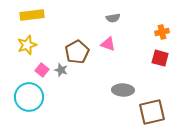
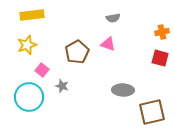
gray star: moved 1 px right, 16 px down
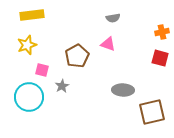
brown pentagon: moved 4 px down
pink square: rotated 24 degrees counterclockwise
gray star: rotated 24 degrees clockwise
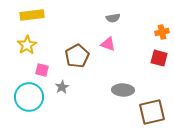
yellow star: rotated 12 degrees counterclockwise
red square: moved 1 px left
gray star: moved 1 px down
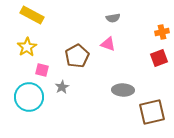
yellow rectangle: rotated 35 degrees clockwise
yellow star: moved 2 px down
red square: rotated 36 degrees counterclockwise
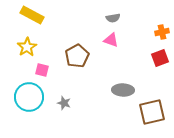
pink triangle: moved 3 px right, 4 px up
red square: moved 1 px right
gray star: moved 2 px right, 16 px down; rotated 24 degrees counterclockwise
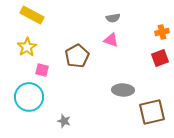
gray star: moved 18 px down
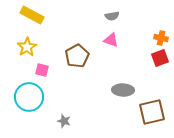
gray semicircle: moved 1 px left, 2 px up
orange cross: moved 1 px left, 6 px down; rotated 24 degrees clockwise
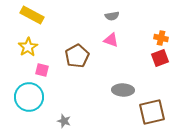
yellow star: moved 1 px right
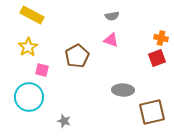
red square: moved 3 px left
